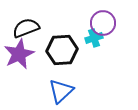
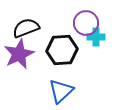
purple circle: moved 17 px left
cyan cross: moved 2 px right, 1 px up; rotated 18 degrees clockwise
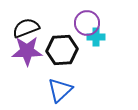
purple circle: moved 1 px right
purple star: moved 8 px right, 3 px up; rotated 24 degrees clockwise
blue triangle: moved 1 px left, 1 px up
